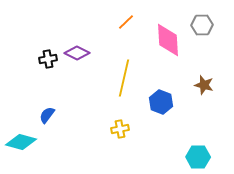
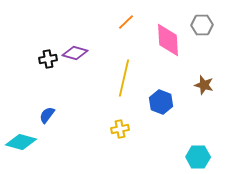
purple diamond: moved 2 px left; rotated 10 degrees counterclockwise
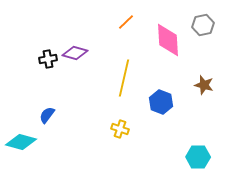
gray hexagon: moved 1 px right; rotated 10 degrees counterclockwise
yellow cross: rotated 30 degrees clockwise
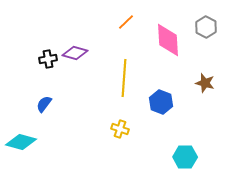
gray hexagon: moved 3 px right, 2 px down; rotated 20 degrees counterclockwise
yellow line: rotated 9 degrees counterclockwise
brown star: moved 1 px right, 2 px up
blue semicircle: moved 3 px left, 11 px up
cyan hexagon: moved 13 px left
